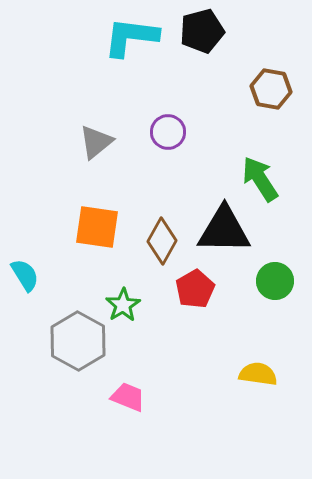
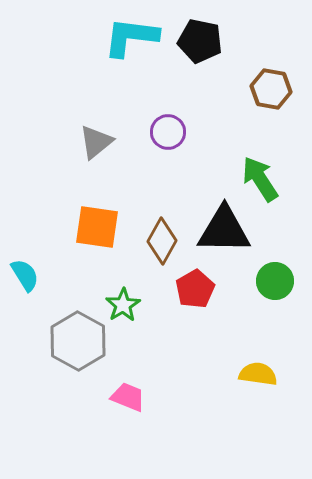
black pentagon: moved 2 px left, 10 px down; rotated 27 degrees clockwise
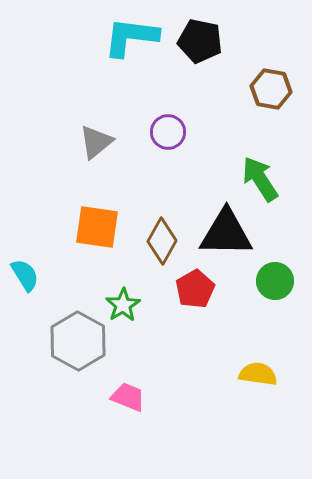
black triangle: moved 2 px right, 3 px down
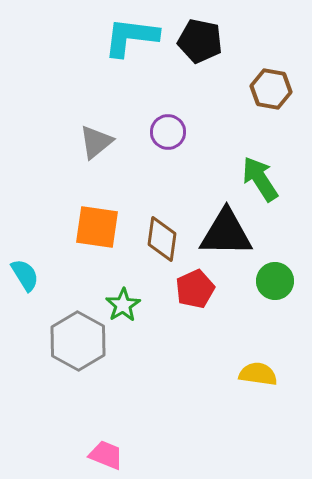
brown diamond: moved 2 px up; rotated 21 degrees counterclockwise
red pentagon: rotated 6 degrees clockwise
pink trapezoid: moved 22 px left, 58 px down
